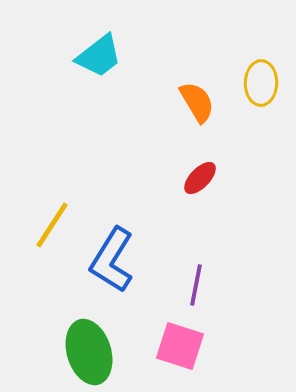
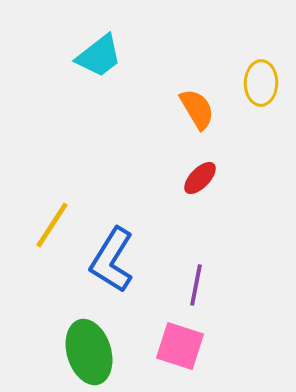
orange semicircle: moved 7 px down
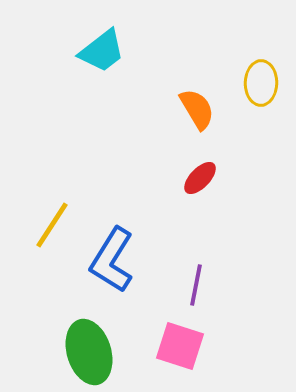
cyan trapezoid: moved 3 px right, 5 px up
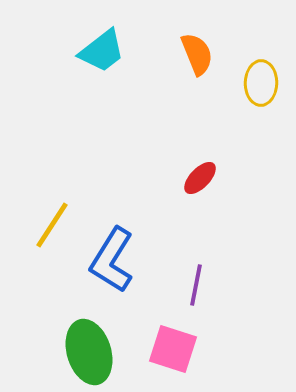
orange semicircle: moved 55 px up; rotated 9 degrees clockwise
pink square: moved 7 px left, 3 px down
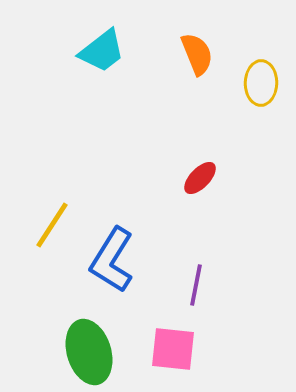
pink square: rotated 12 degrees counterclockwise
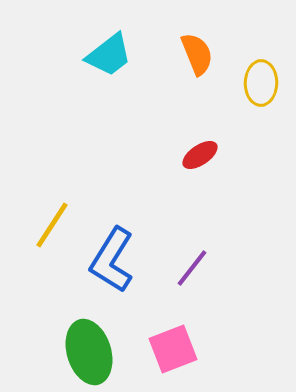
cyan trapezoid: moved 7 px right, 4 px down
red ellipse: moved 23 px up; rotated 12 degrees clockwise
purple line: moved 4 px left, 17 px up; rotated 27 degrees clockwise
pink square: rotated 27 degrees counterclockwise
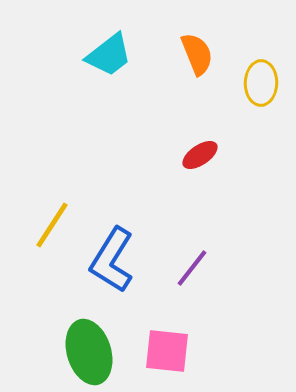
pink square: moved 6 px left, 2 px down; rotated 27 degrees clockwise
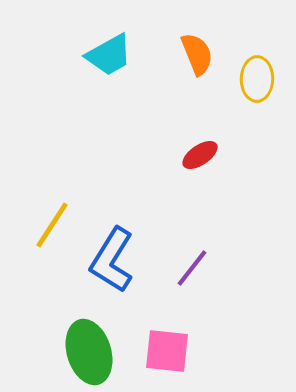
cyan trapezoid: rotated 9 degrees clockwise
yellow ellipse: moved 4 px left, 4 px up
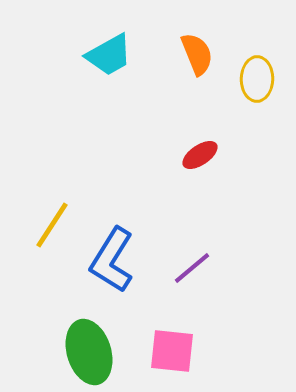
purple line: rotated 12 degrees clockwise
pink square: moved 5 px right
